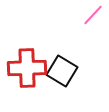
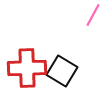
pink line: rotated 15 degrees counterclockwise
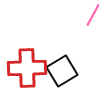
black square: rotated 28 degrees clockwise
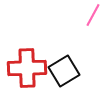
black square: moved 2 px right
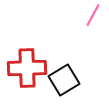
black square: moved 9 px down
